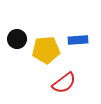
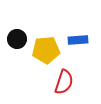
red semicircle: moved 1 px up; rotated 35 degrees counterclockwise
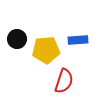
red semicircle: moved 1 px up
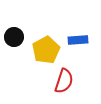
black circle: moved 3 px left, 2 px up
yellow pentagon: rotated 24 degrees counterclockwise
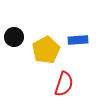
red semicircle: moved 3 px down
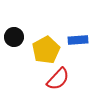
red semicircle: moved 6 px left, 5 px up; rotated 25 degrees clockwise
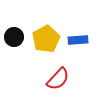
yellow pentagon: moved 11 px up
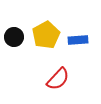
yellow pentagon: moved 4 px up
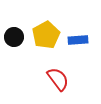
red semicircle: rotated 80 degrees counterclockwise
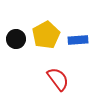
black circle: moved 2 px right, 2 px down
